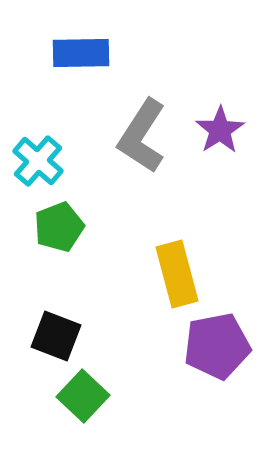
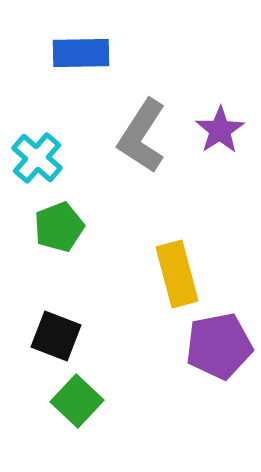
cyan cross: moved 1 px left, 3 px up
purple pentagon: moved 2 px right
green square: moved 6 px left, 5 px down
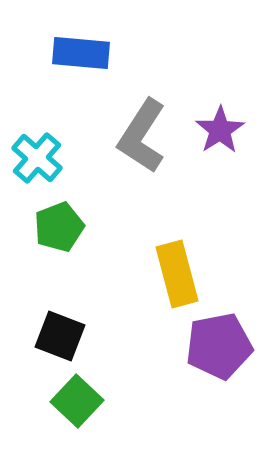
blue rectangle: rotated 6 degrees clockwise
black square: moved 4 px right
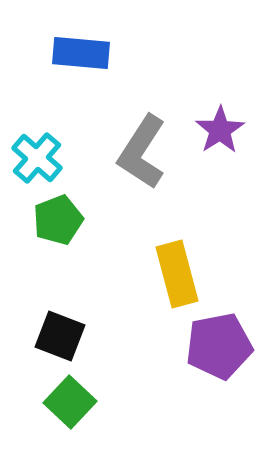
gray L-shape: moved 16 px down
green pentagon: moved 1 px left, 7 px up
green square: moved 7 px left, 1 px down
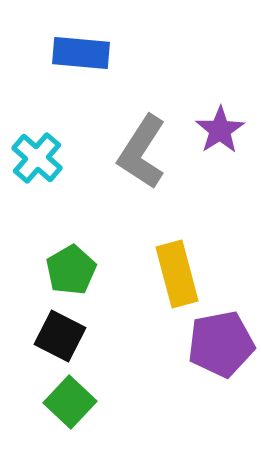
green pentagon: moved 13 px right, 50 px down; rotated 9 degrees counterclockwise
black square: rotated 6 degrees clockwise
purple pentagon: moved 2 px right, 2 px up
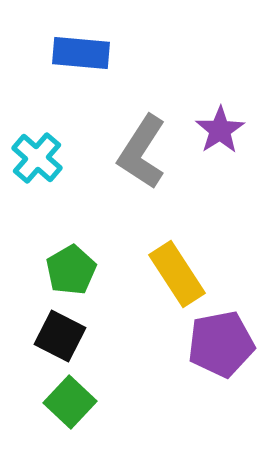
yellow rectangle: rotated 18 degrees counterclockwise
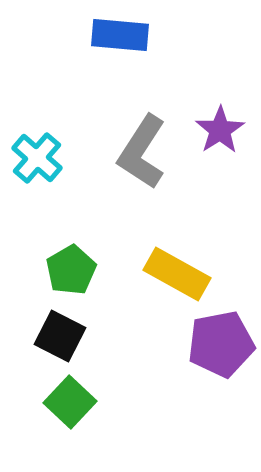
blue rectangle: moved 39 px right, 18 px up
yellow rectangle: rotated 28 degrees counterclockwise
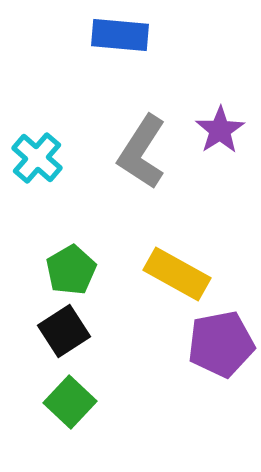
black square: moved 4 px right, 5 px up; rotated 30 degrees clockwise
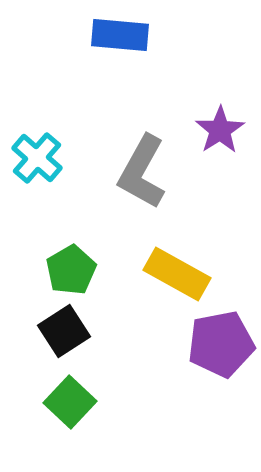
gray L-shape: moved 20 px down; rotated 4 degrees counterclockwise
